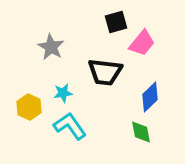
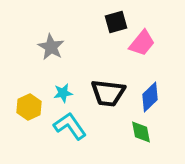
black trapezoid: moved 3 px right, 21 px down
yellow hexagon: rotated 10 degrees clockwise
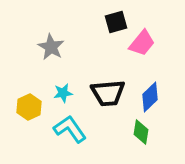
black trapezoid: rotated 12 degrees counterclockwise
cyan L-shape: moved 3 px down
green diamond: rotated 20 degrees clockwise
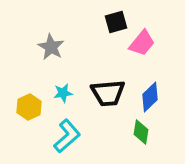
cyan L-shape: moved 3 px left, 7 px down; rotated 84 degrees clockwise
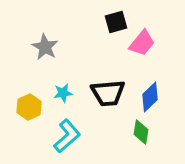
gray star: moved 6 px left
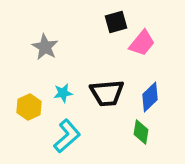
black trapezoid: moved 1 px left
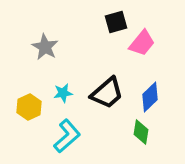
black trapezoid: rotated 36 degrees counterclockwise
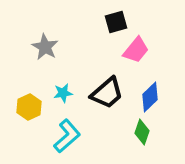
pink trapezoid: moved 6 px left, 7 px down
green diamond: moved 1 px right; rotated 10 degrees clockwise
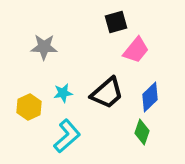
gray star: moved 1 px left; rotated 28 degrees counterclockwise
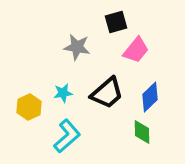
gray star: moved 33 px right; rotated 8 degrees clockwise
green diamond: rotated 20 degrees counterclockwise
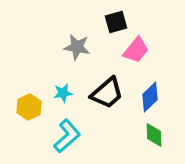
green diamond: moved 12 px right, 3 px down
